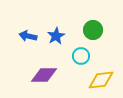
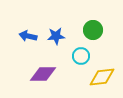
blue star: rotated 24 degrees clockwise
purple diamond: moved 1 px left, 1 px up
yellow diamond: moved 1 px right, 3 px up
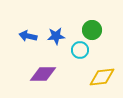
green circle: moved 1 px left
cyan circle: moved 1 px left, 6 px up
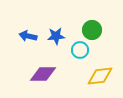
yellow diamond: moved 2 px left, 1 px up
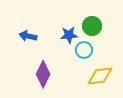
green circle: moved 4 px up
blue star: moved 13 px right, 1 px up
cyan circle: moved 4 px right
purple diamond: rotated 64 degrees counterclockwise
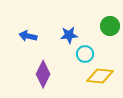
green circle: moved 18 px right
cyan circle: moved 1 px right, 4 px down
yellow diamond: rotated 12 degrees clockwise
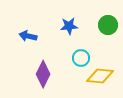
green circle: moved 2 px left, 1 px up
blue star: moved 9 px up
cyan circle: moved 4 px left, 4 px down
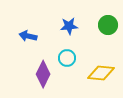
cyan circle: moved 14 px left
yellow diamond: moved 1 px right, 3 px up
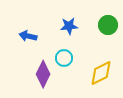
cyan circle: moved 3 px left
yellow diamond: rotated 32 degrees counterclockwise
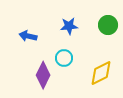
purple diamond: moved 1 px down
